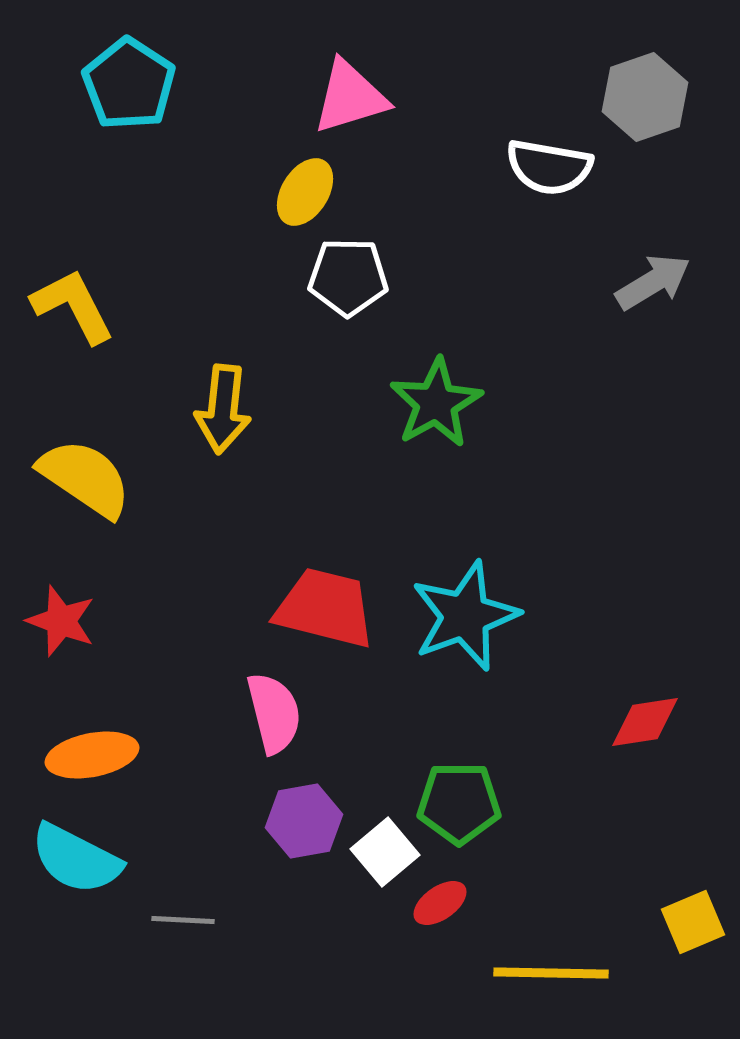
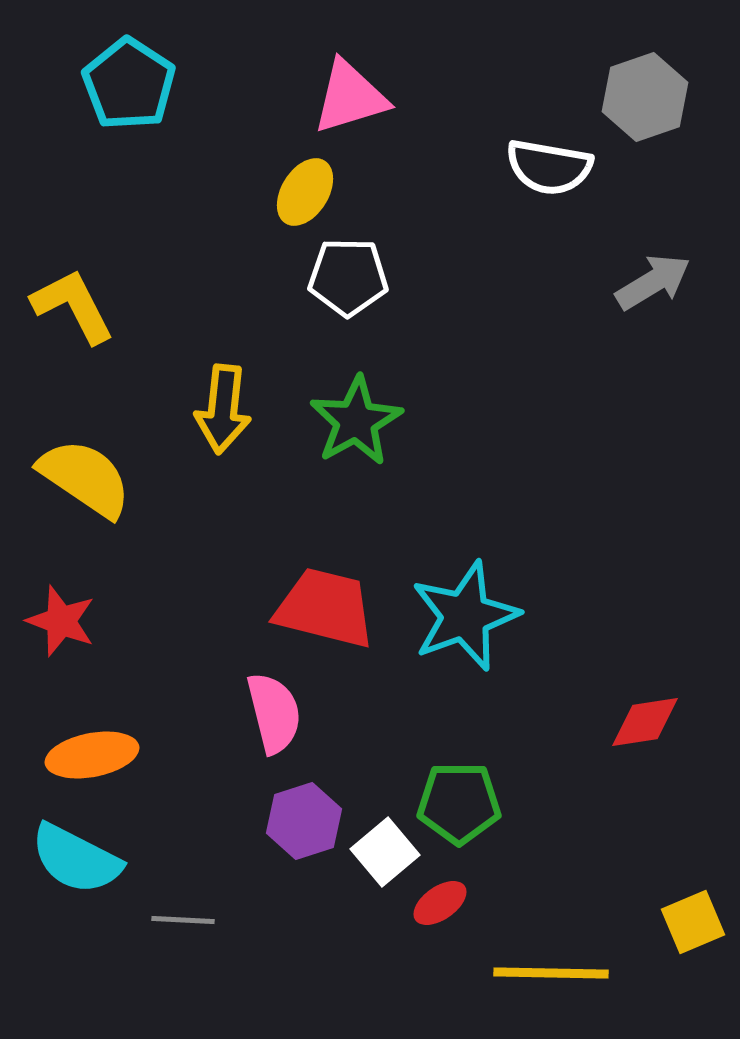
green star: moved 80 px left, 18 px down
purple hexagon: rotated 8 degrees counterclockwise
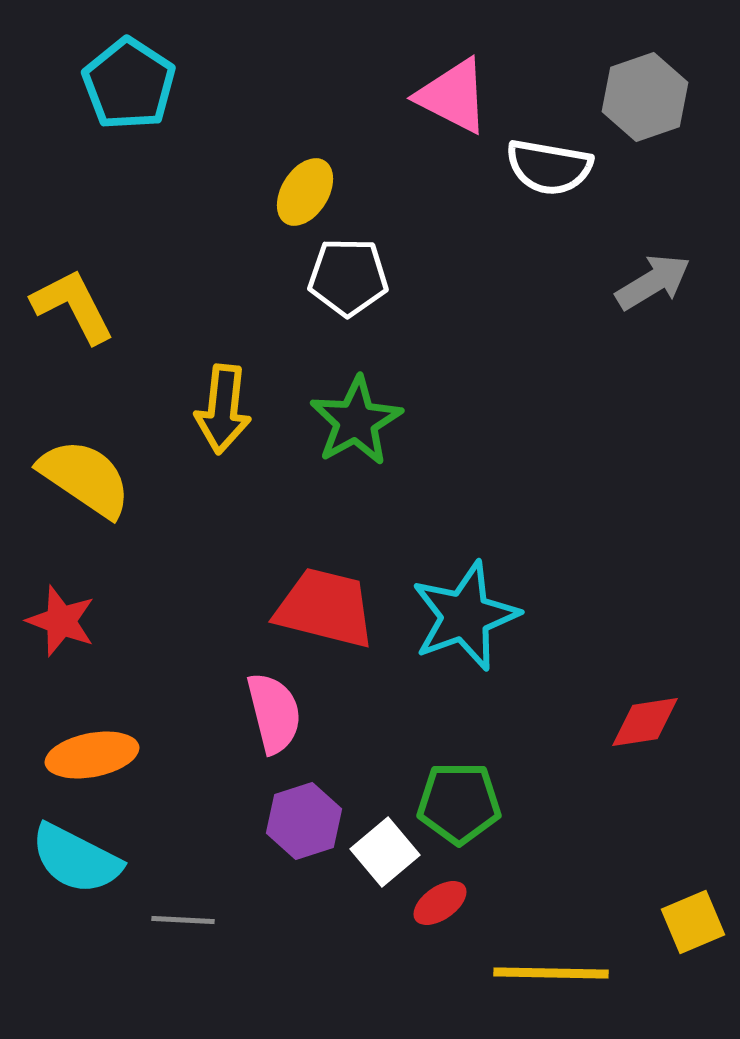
pink triangle: moved 103 px right, 1 px up; rotated 44 degrees clockwise
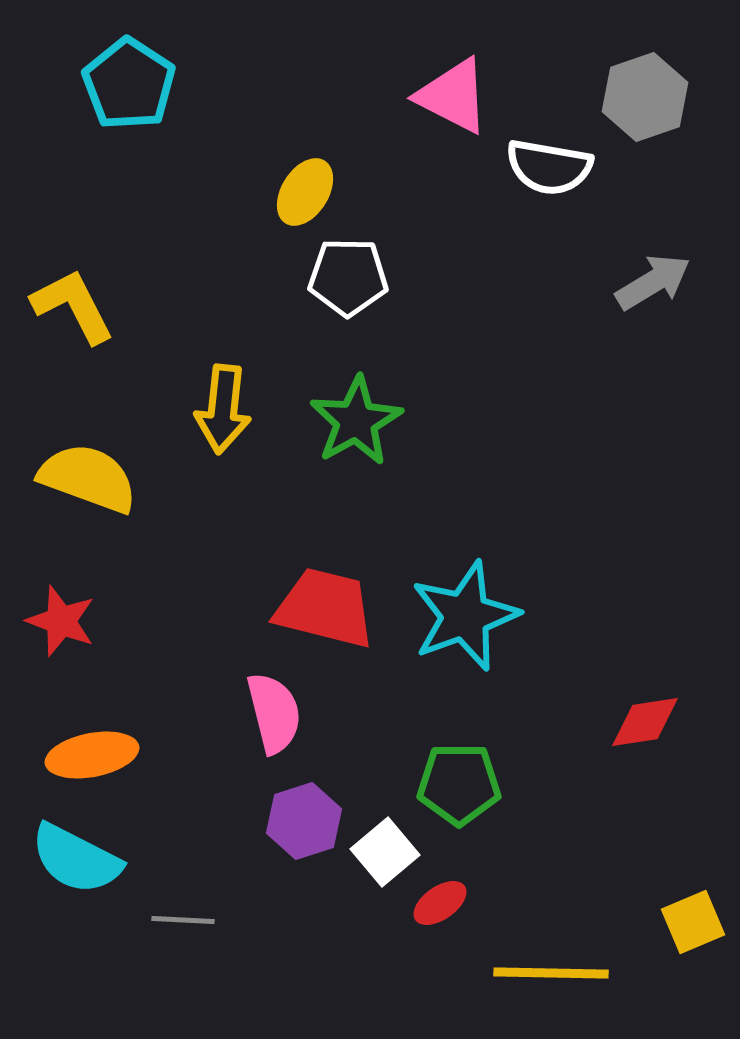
yellow semicircle: moved 3 px right; rotated 14 degrees counterclockwise
green pentagon: moved 19 px up
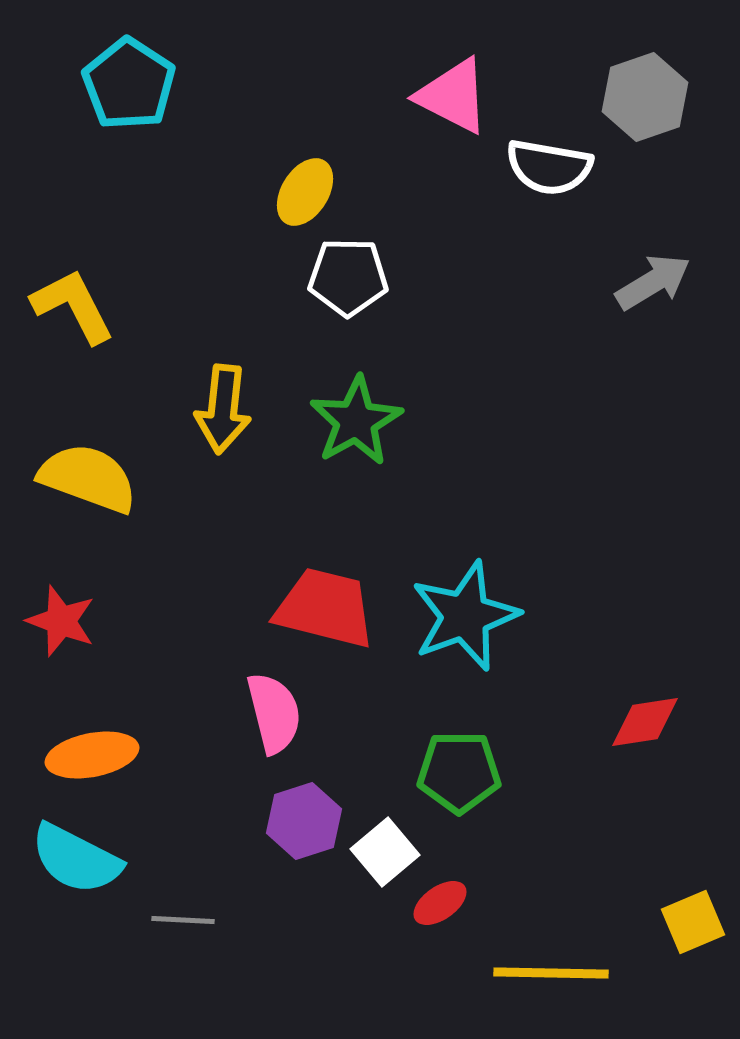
green pentagon: moved 12 px up
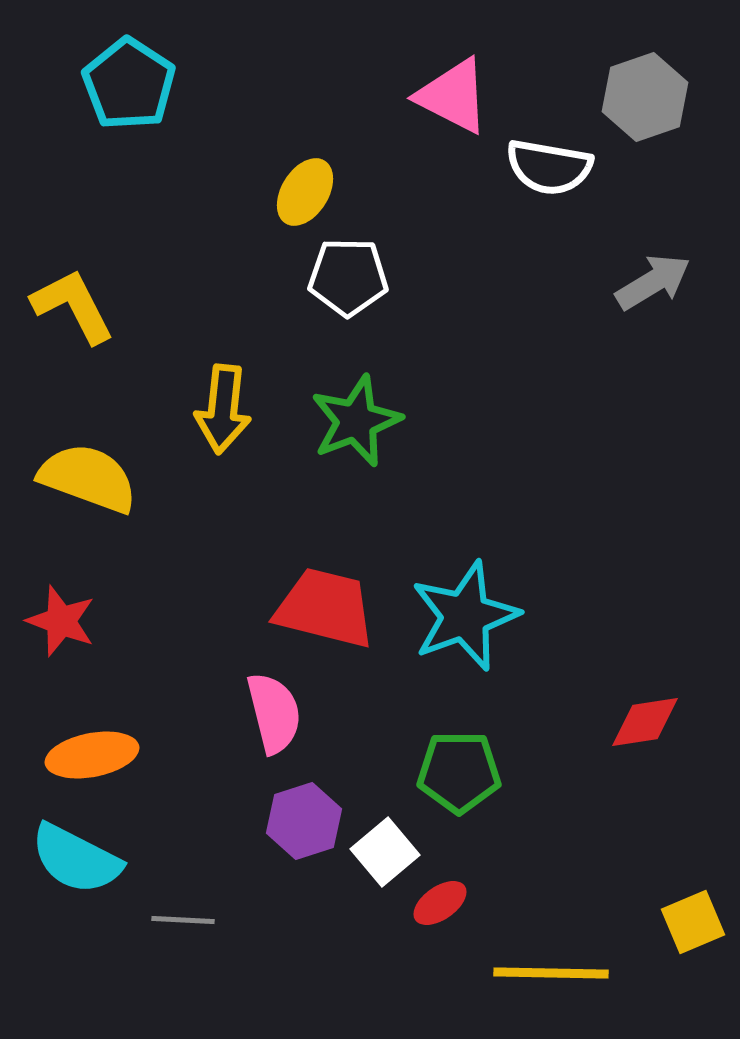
green star: rotated 8 degrees clockwise
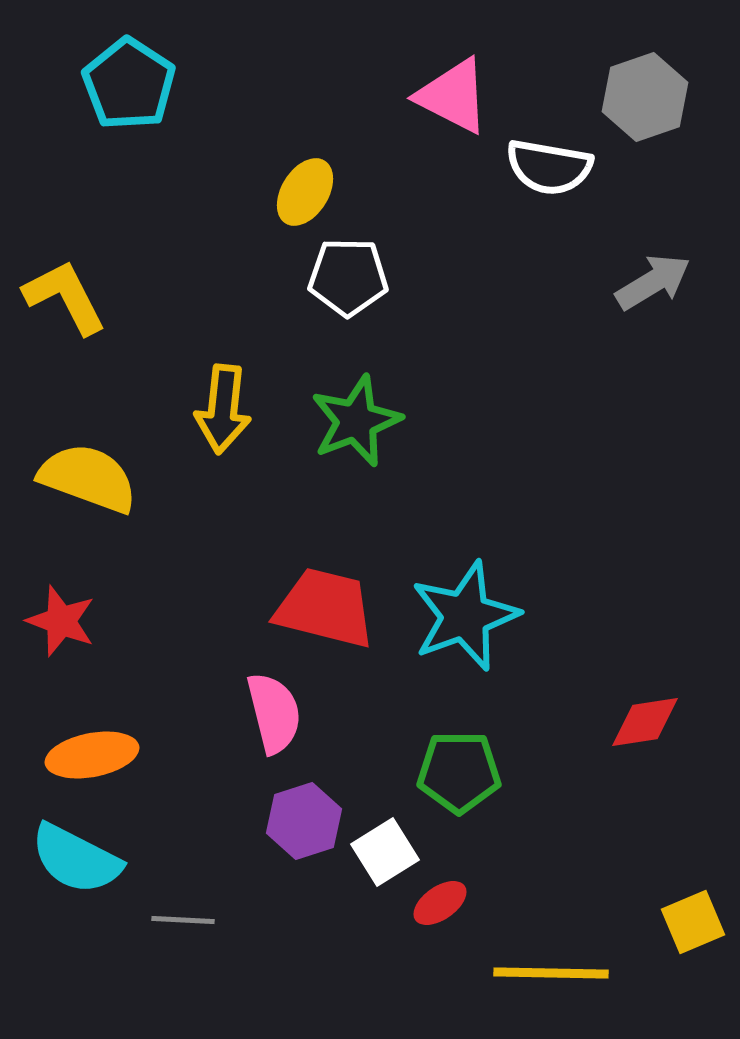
yellow L-shape: moved 8 px left, 9 px up
white square: rotated 8 degrees clockwise
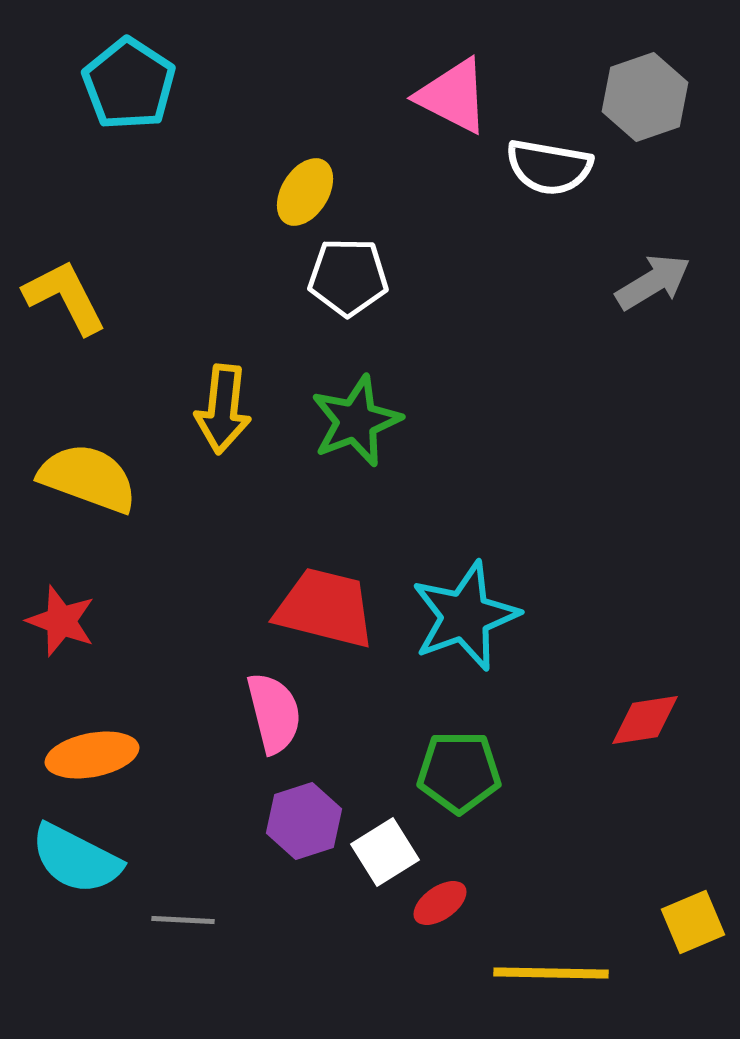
red diamond: moved 2 px up
